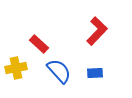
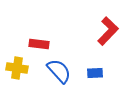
red L-shape: moved 11 px right
red rectangle: rotated 36 degrees counterclockwise
yellow cross: moved 1 px right; rotated 20 degrees clockwise
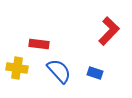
red L-shape: moved 1 px right
blue rectangle: rotated 21 degrees clockwise
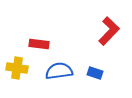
blue semicircle: rotated 56 degrees counterclockwise
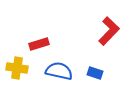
red rectangle: rotated 24 degrees counterclockwise
blue semicircle: rotated 20 degrees clockwise
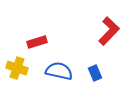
red rectangle: moved 2 px left, 2 px up
yellow cross: rotated 10 degrees clockwise
blue rectangle: rotated 49 degrees clockwise
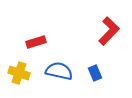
red rectangle: moved 1 px left
yellow cross: moved 2 px right, 5 px down
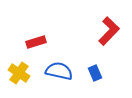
yellow cross: rotated 15 degrees clockwise
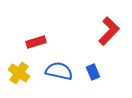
blue rectangle: moved 2 px left, 1 px up
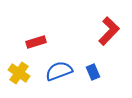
blue semicircle: rotated 32 degrees counterclockwise
